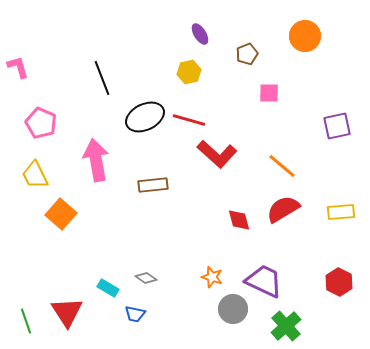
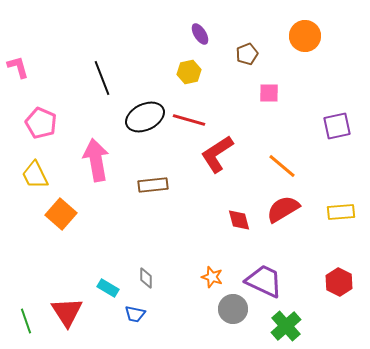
red L-shape: rotated 105 degrees clockwise
gray diamond: rotated 55 degrees clockwise
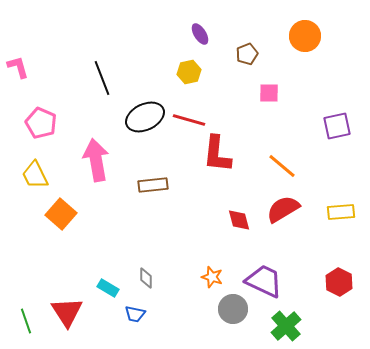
red L-shape: rotated 51 degrees counterclockwise
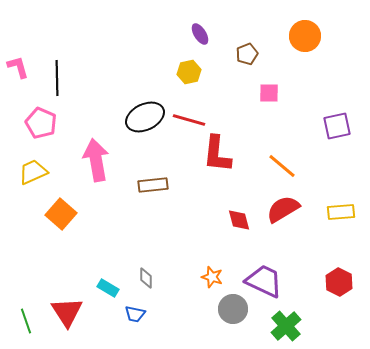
black line: moved 45 px left; rotated 20 degrees clockwise
yellow trapezoid: moved 2 px left, 3 px up; rotated 92 degrees clockwise
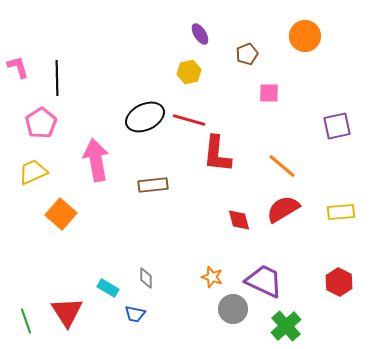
pink pentagon: rotated 16 degrees clockwise
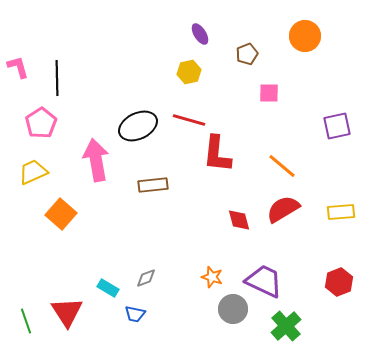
black ellipse: moved 7 px left, 9 px down
gray diamond: rotated 70 degrees clockwise
red hexagon: rotated 12 degrees clockwise
